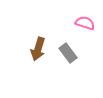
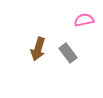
pink semicircle: moved 1 px left, 3 px up; rotated 30 degrees counterclockwise
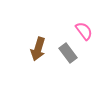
pink semicircle: moved 11 px down; rotated 66 degrees clockwise
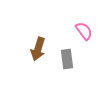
gray rectangle: moved 1 px left, 6 px down; rotated 30 degrees clockwise
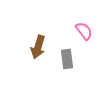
brown arrow: moved 2 px up
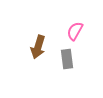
pink semicircle: moved 9 px left; rotated 114 degrees counterclockwise
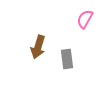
pink semicircle: moved 10 px right, 12 px up
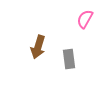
gray rectangle: moved 2 px right
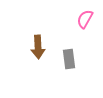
brown arrow: rotated 20 degrees counterclockwise
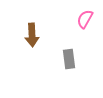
brown arrow: moved 6 px left, 12 px up
